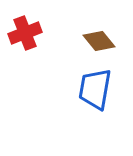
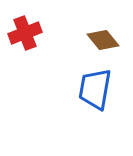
brown diamond: moved 4 px right, 1 px up
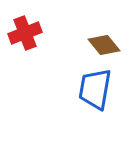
brown diamond: moved 1 px right, 5 px down
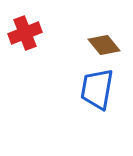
blue trapezoid: moved 2 px right
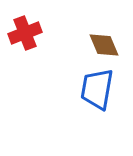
brown diamond: rotated 16 degrees clockwise
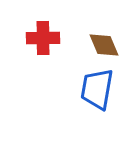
red cross: moved 18 px right, 5 px down; rotated 20 degrees clockwise
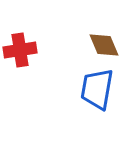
red cross: moved 23 px left, 12 px down; rotated 8 degrees counterclockwise
